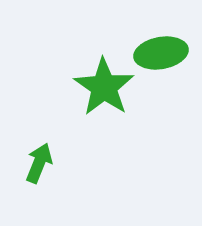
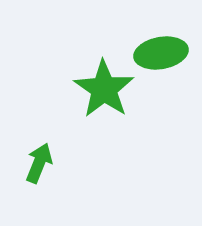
green star: moved 2 px down
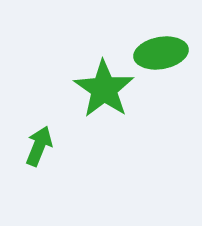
green arrow: moved 17 px up
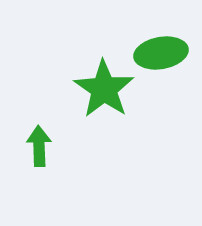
green arrow: rotated 24 degrees counterclockwise
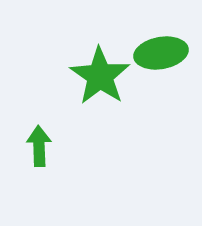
green star: moved 4 px left, 13 px up
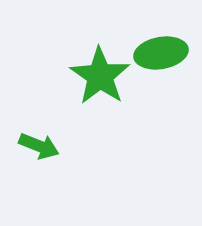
green arrow: rotated 114 degrees clockwise
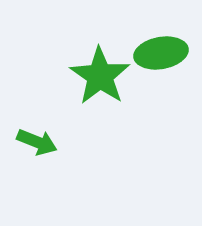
green arrow: moved 2 px left, 4 px up
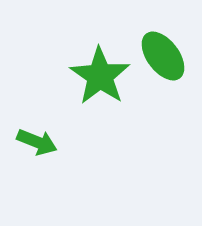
green ellipse: moved 2 px right, 3 px down; rotated 63 degrees clockwise
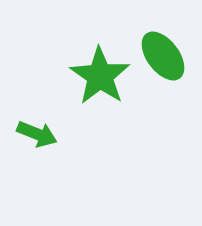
green arrow: moved 8 px up
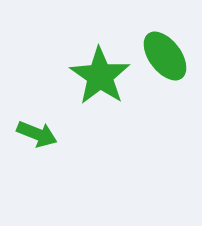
green ellipse: moved 2 px right
